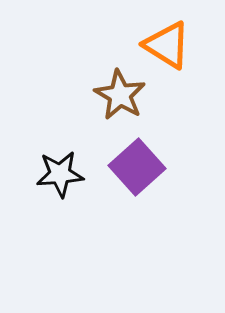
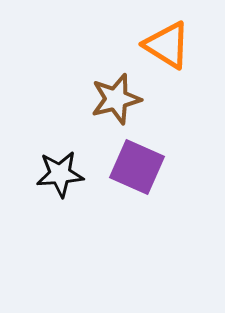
brown star: moved 4 px left, 4 px down; rotated 27 degrees clockwise
purple square: rotated 24 degrees counterclockwise
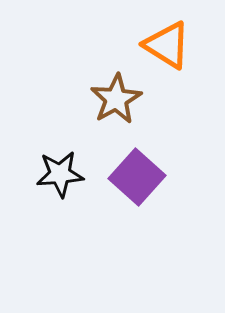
brown star: rotated 15 degrees counterclockwise
purple square: moved 10 px down; rotated 18 degrees clockwise
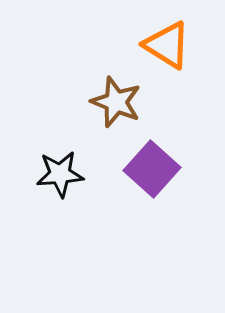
brown star: moved 3 px down; rotated 21 degrees counterclockwise
purple square: moved 15 px right, 8 px up
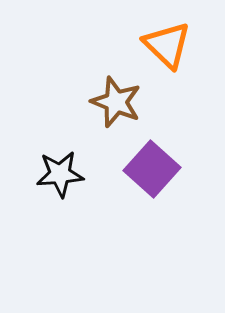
orange triangle: rotated 12 degrees clockwise
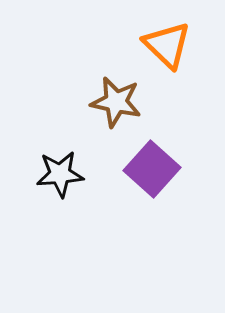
brown star: rotated 9 degrees counterclockwise
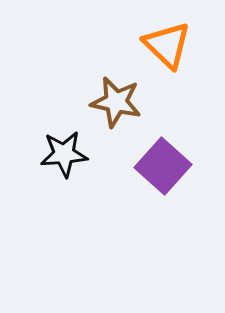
purple square: moved 11 px right, 3 px up
black star: moved 4 px right, 20 px up
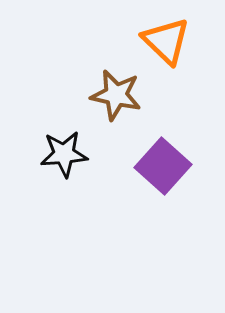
orange triangle: moved 1 px left, 4 px up
brown star: moved 7 px up
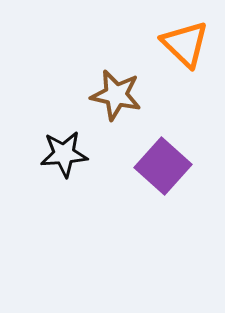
orange triangle: moved 19 px right, 3 px down
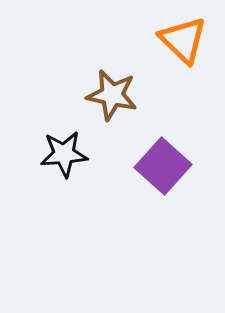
orange triangle: moved 2 px left, 4 px up
brown star: moved 4 px left
